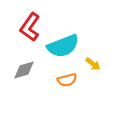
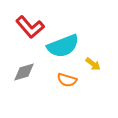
red L-shape: rotated 76 degrees counterclockwise
gray diamond: moved 2 px down
orange semicircle: rotated 30 degrees clockwise
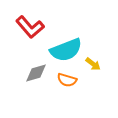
cyan semicircle: moved 3 px right, 4 px down
gray diamond: moved 12 px right, 1 px down
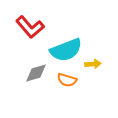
yellow arrow: rotated 42 degrees counterclockwise
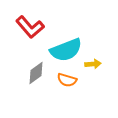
gray diamond: rotated 20 degrees counterclockwise
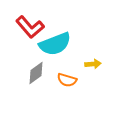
cyan semicircle: moved 11 px left, 6 px up
